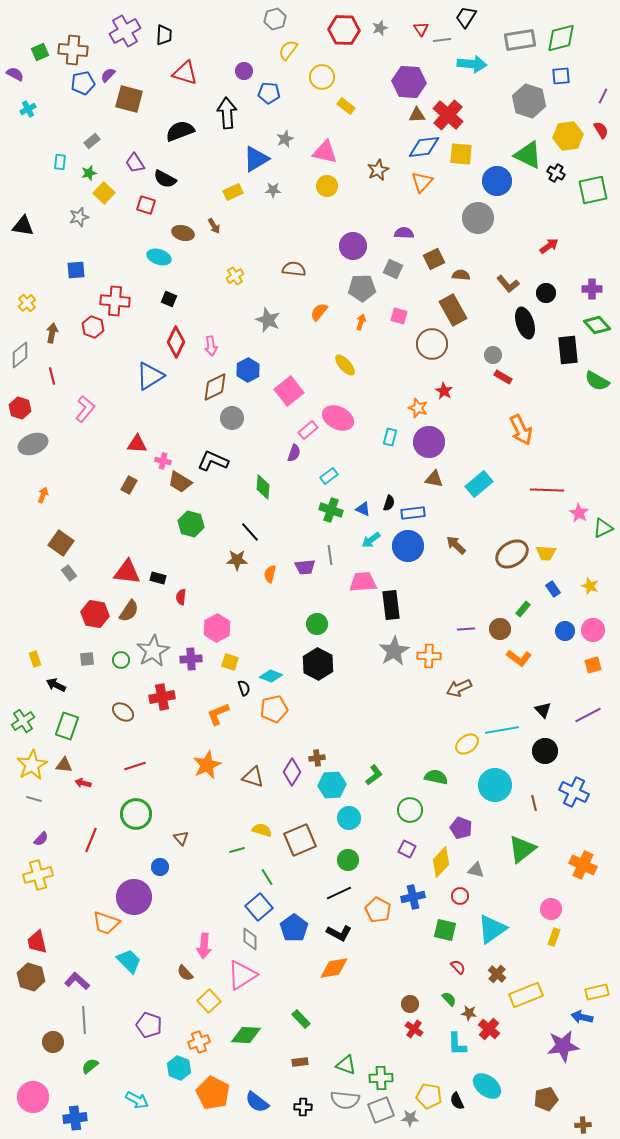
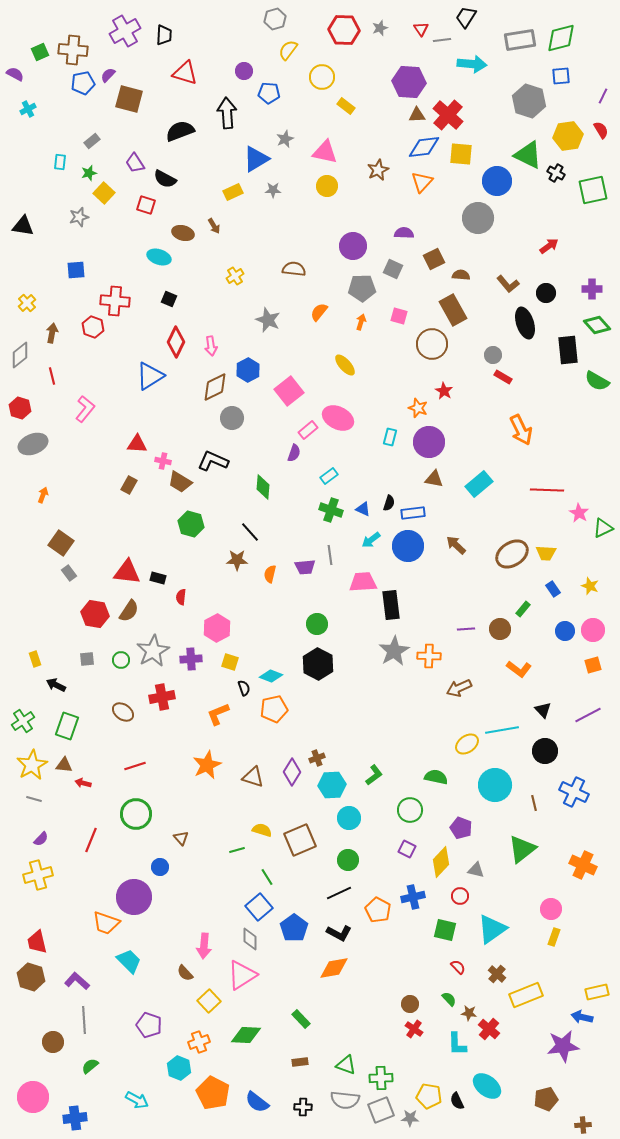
orange L-shape at (519, 658): moved 11 px down
brown cross at (317, 758): rotated 14 degrees counterclockwise
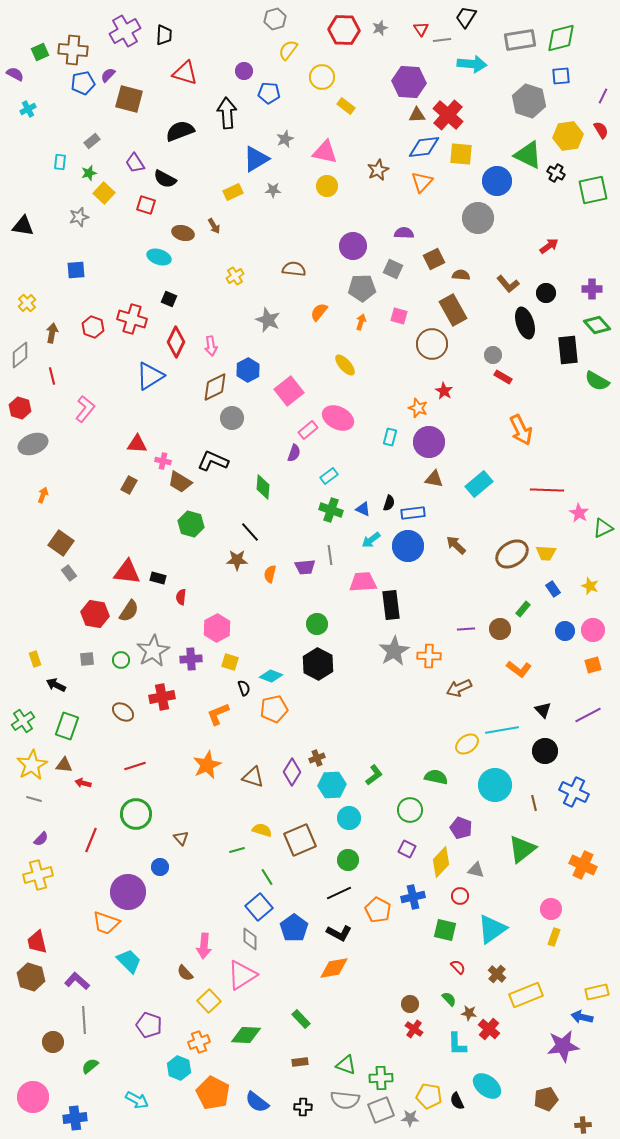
red cross at (115, 301): moved 17 px right, 18 px down; rotated 12 degrees clockwise
purple circle at (134, 897): moved 6 px left, 5 px up
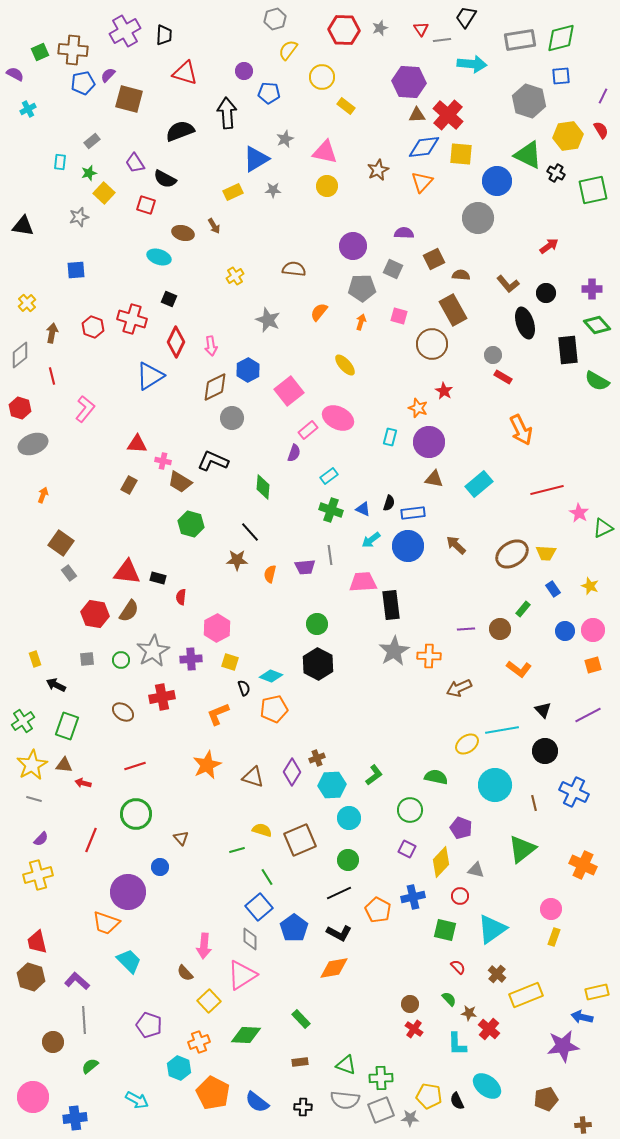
red line at (547, 490): rotated 16 degrees counterclockwise
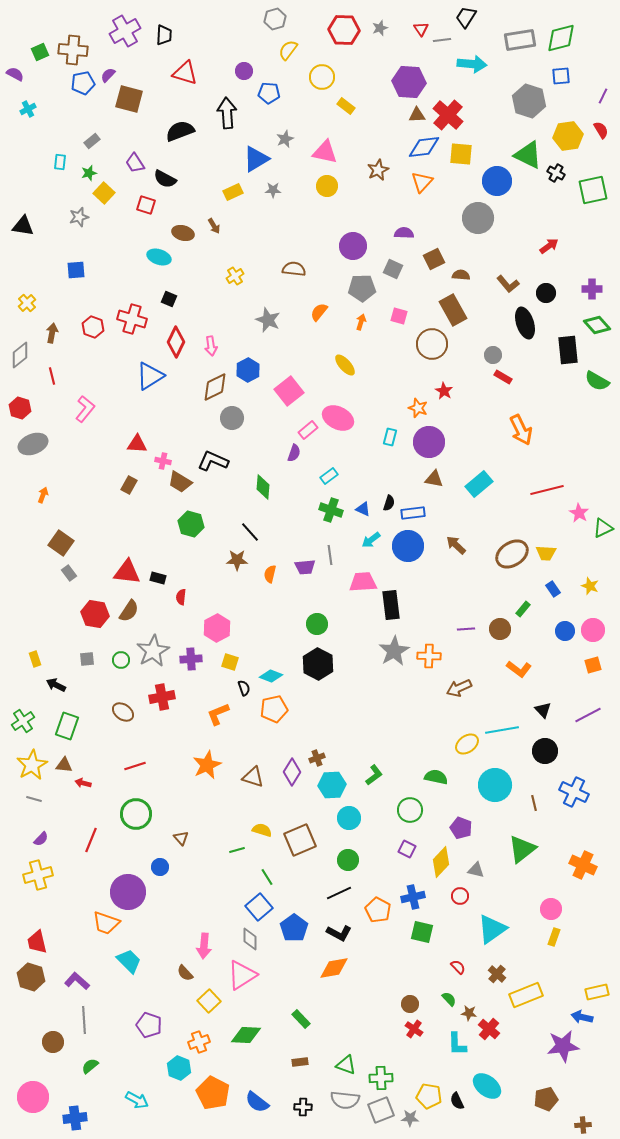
green square at (445, 930): moved 23 px left, 2 px down
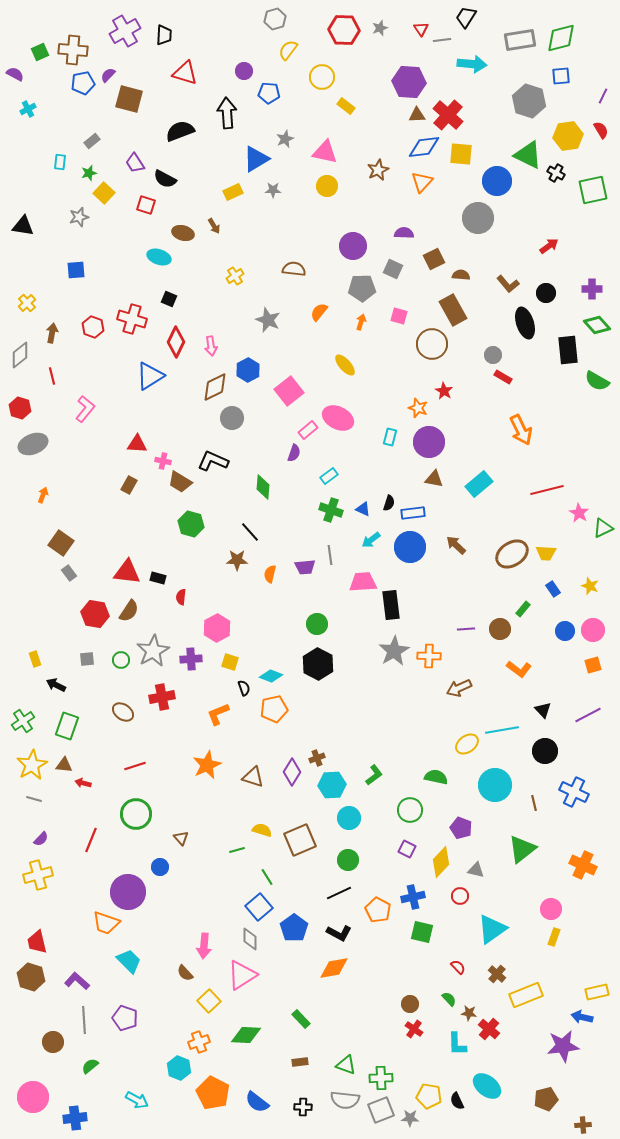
blue circle at (408, 546): moved 2 px right, 1 px down
purple pentagon at (149, 1025): moved 24 px left, 7 px up
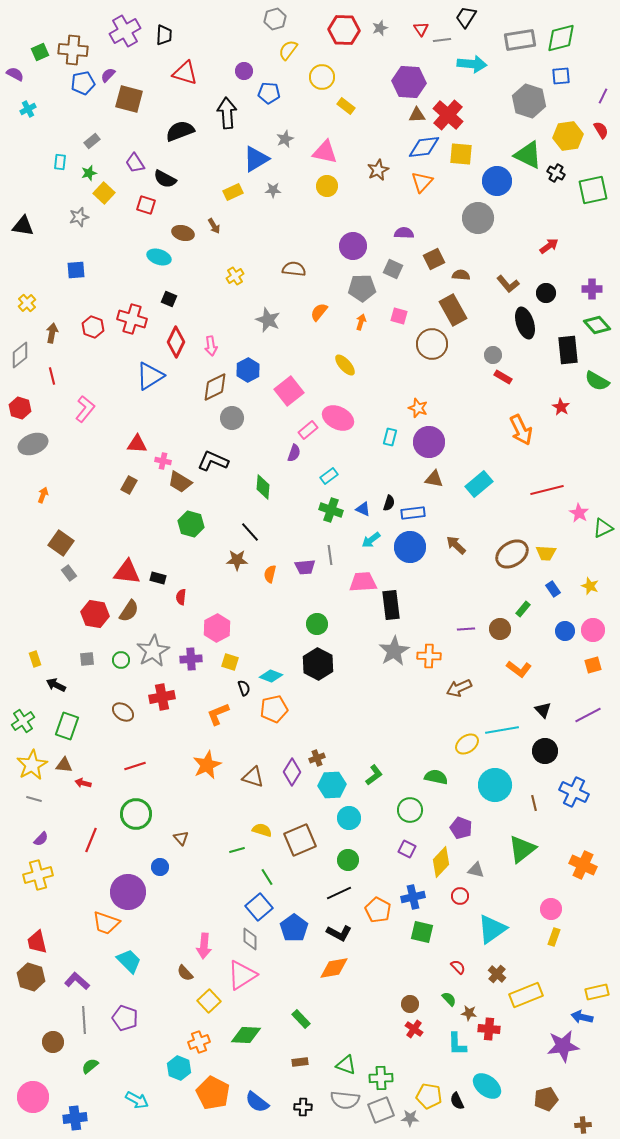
red star at (444, 391): moved 117 px right, 16 px down
red cross at (489, 1029): rotated 35 degrees counterclockwise
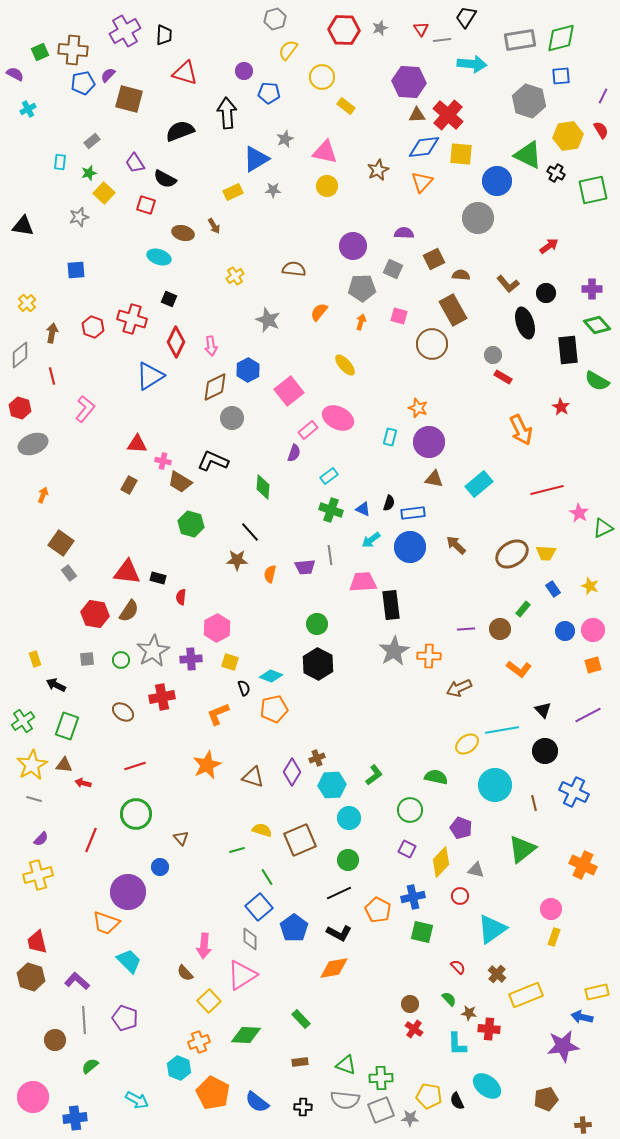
brown circle at (53, 1042): moved 2 px right, 2 px up
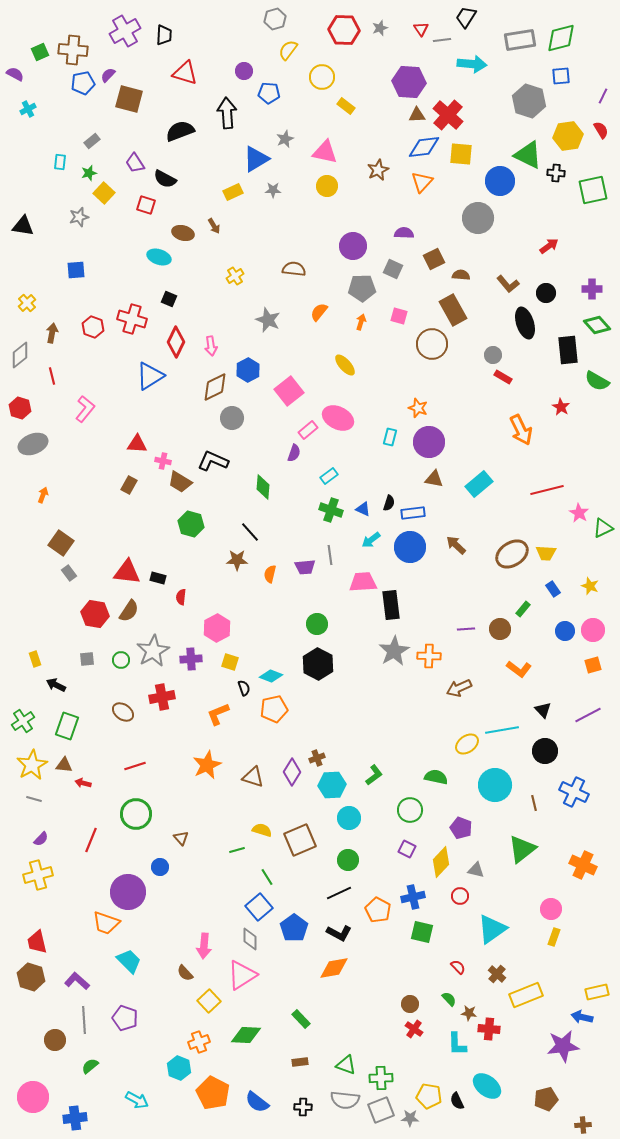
black cross at (556, 173): rotated 24 degrees counterclockwise
blue circle at (497, 181): moved 3 px right
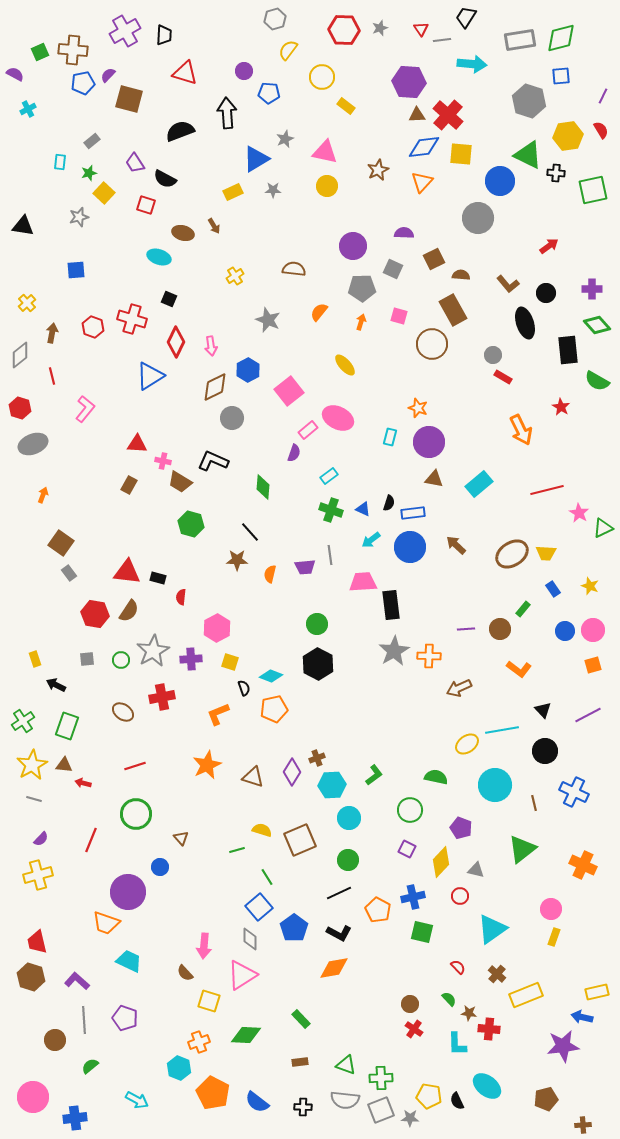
cyan trapezoid at (129, 961): rotated 20 degrees counterclockwise
yellow square at (209, 1001): rotated 30 degrees counterclockwise
